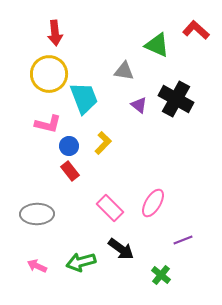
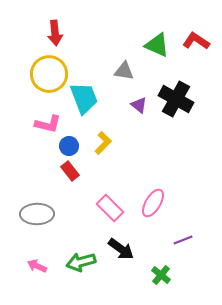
red L-shape: moved 11 px down; rotated 8 degrees counterclockwise
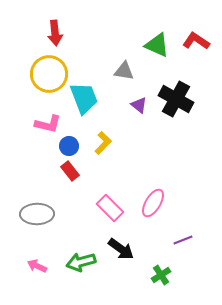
green cross: rotated 18 degrees clockwise
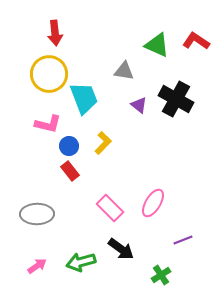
pink arrow: rotated 120 degrees clockwise
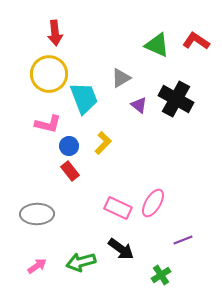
gray triangle: moved 3 px left, 7 px down; rotated 40 degrees counterclockwise
pink rectangle: moved 8 px right; rotated 20 degrees counterclockwise
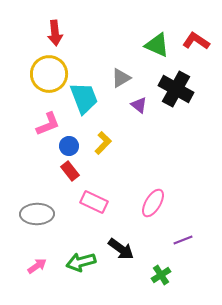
black cross: moved 10 px up
pink L-shape: rotated 36 degrees counterclockwise
pink rectangle: moved 24 px left, 6 px up
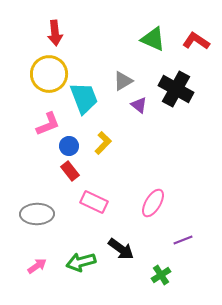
green triangle: moved 4 px left, 6 px up
gray triangle: moved 2 px right, 3 px down
